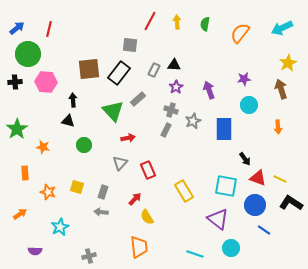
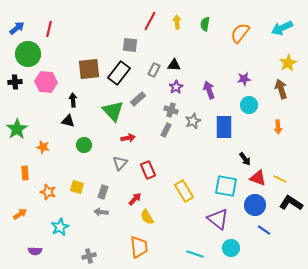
blue rectangle at (224, 129): moved 2 px up
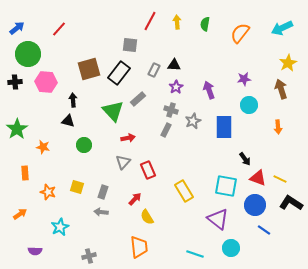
red line at (49, 29): moved 10 px right; rotated 28 degrees clockwise
brown square at (89, 69): rotated 10 degrees counterclockwise
gray triangle at (120, 163): moved 3 px right, 1 px up
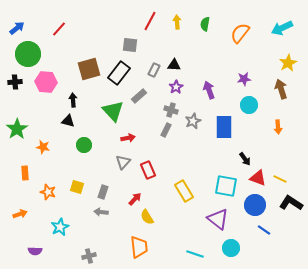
gray rectangle at (138, 99): moved 1 px right, 3 px up
orange arrow at (20, 214): rotated 16 degrees clockwise
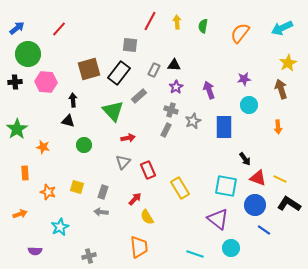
green semicircle at (205, 24): moved 2 px left, 2 px down
yellow rectangle at (184, 191): moved 4 px left, 3 px up
black L-shape at (291, 203): moved 2 px left, 1 px down
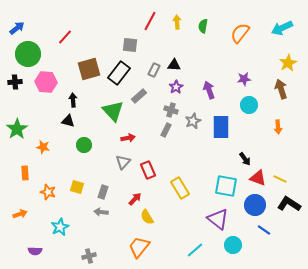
red line at (59, 29): moved 6 px right, 8 px down
blue rectangle at (224, 127): moved 3 px left
orange trapezoid at (139, 247): rotated 135 degrees counterclockwise
cyan circle at (231, 248): moved 2 px right, 3 px up
cyan line at (195, 254): moved 4 px up; rotated 60 degrees counterclockwise
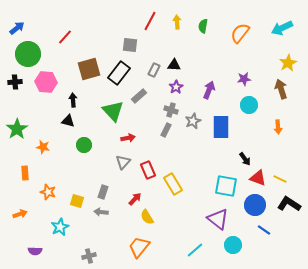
purple arrow at (209, 90): rotated 42 degrees clockwise
yellow square at (77, 187): moved 14 px down
yellow rectangle at (180, 188): moved 7 px left, 4 px up
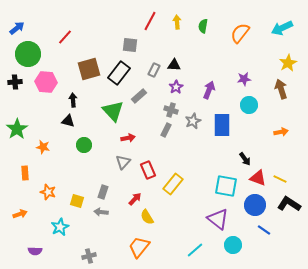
blue rectangle at (221, 127): moved 1 px right, 2 px up
orange arrow at (278, 127): moved 3 px right, 5 px down; rotated 96 degrees counterclockwise
yellow rectangle at (173, 184): rotated 70 degrees clockwise
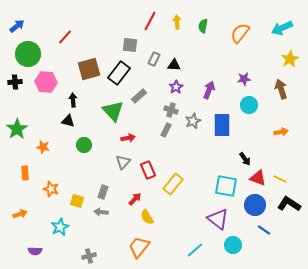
blue arrow at (17, 28): moved 2 px up
yellow star at (288, 63): moved 2 px right, 4 px up
gray rectangle at (154, 70): moved 11 px up
orange star at (48, 192): moved 3 px right, 3 px up
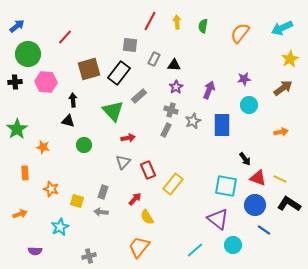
brown arrow at (281, 89): moved 2 px right, 1 px up; rotated 72 degrees clockwise
